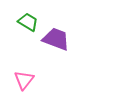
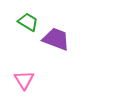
pink triangle: rotated 10 degrees counterclockwise
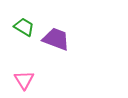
green trapezoid: moved 4 px left, 5 px down
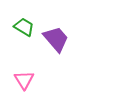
purple trapezoid: rotated 28 degrees clockwise
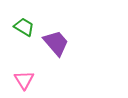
purple trapezoid: moved 4 px down
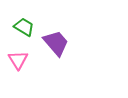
pink triangle: moved 6 px left, 20 px up
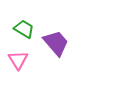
green trapezoid: moved 2 px down
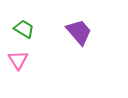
purple trapezoid: moved 23 px right, 11 px up
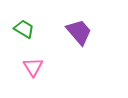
pink triangle: moved 15 px right, 7 px down
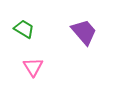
purple trapezoid: moved 5 px right
